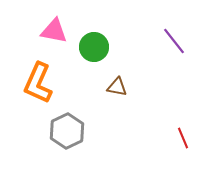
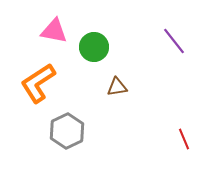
orange L-shape: rotated 33 degrees clockwise
brown triangle: rotated 20 degrees counterclockwise
red line: moved 1 px right, 1 px down
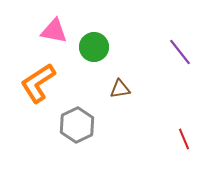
purple line: moved 6 px right, 11 px down
brown triangle: moved 3 px right, 2 px down
gray hexagon: moved 10 px right, 6 px up
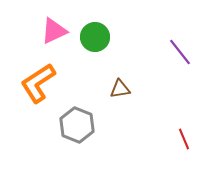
pink triangle: rotated 36 degrees counterclockwise
green circle: moved 1 px right, 10 px up
gray hexagon: rotated 12 degrees counterclockwise
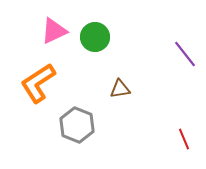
purple line: moved 5 px right, 2 px down
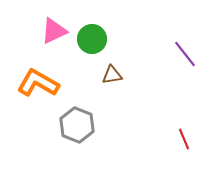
green circle: moved 3 px left, 2 px down
orange L-shape: rotated 63 degrees clockwise
brown triangle: moved 8 px left, 14 px up
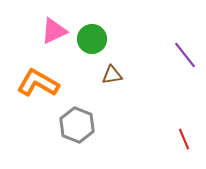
purple line: moved 1 px down
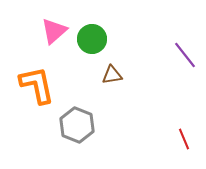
pink triangle: rotated 16 degrees counterclockwise
orange L-shape: moved 1 px left, 2 px down; rotated 48 degrees clockwise
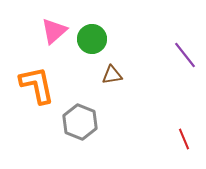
gray hexagon: moved 3 px right, 3 px up
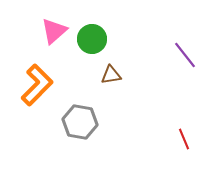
brown triangle: moved 1 px left
orange L-shape: rotated 57 degrees clockwise
gray hexagon: rotated 12 degrees counterclockwise
